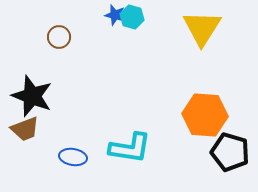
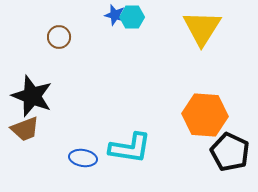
cyan hexagon: rotated 15 degrees counterclockwise
black pentagon: rotated 9 degrees clockwise
blue ellipse: moved 10 px right, 1 px down
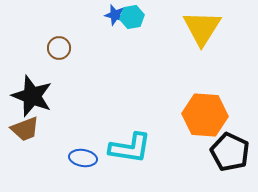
cyan hexagon: rotated 10 degrees counterclockwise
brown circle: moved 11 px down
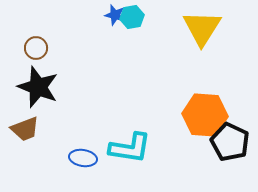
brown circle: moved 23 px left
black star: moved 6 px right, 9 px up
black pentagon: moved 10 px up
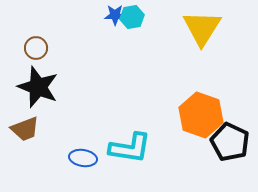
blue star: rotated 15 degrees counterclockwise
orange hexagon: moved 4 px left; rotated 15 degrees clockwise
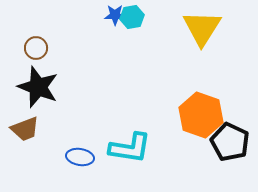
blue ellipse: moved 3 px left, 1 px up
